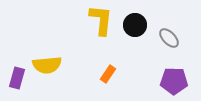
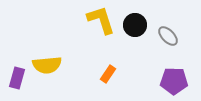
yellow L-shape: rotated 24 degrees counterclockwise
gray ellipse: moved 1 px left, 2 px up
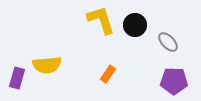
gray ellipse: moved 6 px down
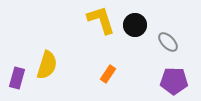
yellow semicircle: rotated 68 degrees counterclockwise
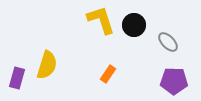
black circle: moved 1 px left
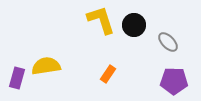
yellow semicircle: moved 1 px left, 1 px down; rotated 116 degrees counterclockwise
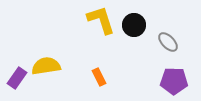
orange rectangle: moved 9 px left, 3 px down; rotated 60 degrees counterclockwise
purple rectangle: rotated 20 degrees clockwise
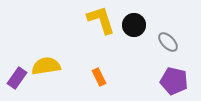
purple pentagon: rotated 12 degrees clockwise
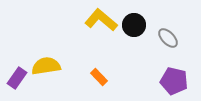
yellow L-shape: rotated 32 degrees counterclockwise
gray ellipse: moved 4 px up
orange rectangle: rotated 18 degrees counterclockwise
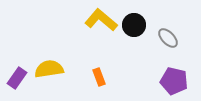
yellow semicircle: moved 3 px right, 3 px down
orange rectangle: rotated 24 degrees clockwise
